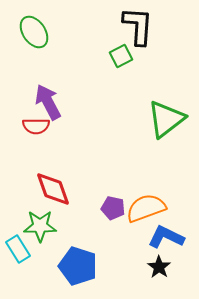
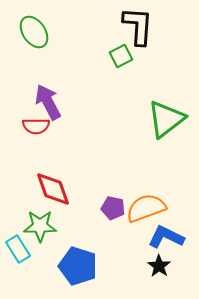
black star: moved 1 px up
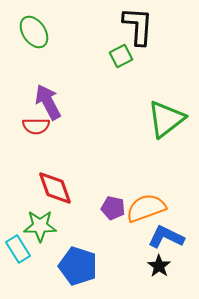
red diamond: moved 2 px right, 1 px up
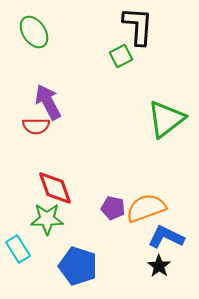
green star: moved 7 px right, 7 px up
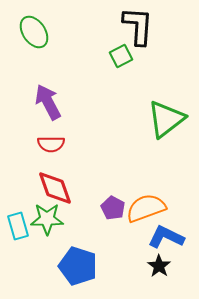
red semicircle: moved 15 px right, 18 px down
purple pentagon: rotated 15 degrees clockwise
cyan rectangle: moved 23 px up; rotated 16 degrees clockwise
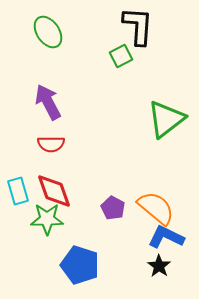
green ellipse: moved 14 px right
red diamond: moved 1 px left, 3 px down
orange semicircle: moved 10 px right; rotated 60 degrees clockwise
cyan rectangle: moved 35 px up
blue pentagon: moved 2 px right, 1 px up
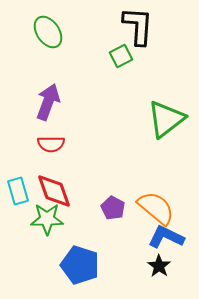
purple arrow: rotated 48 degrees clockwise
